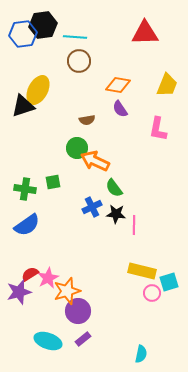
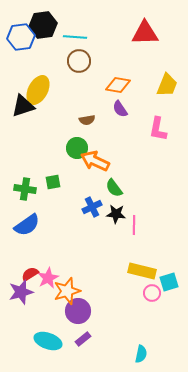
blue hexagon: moved 2 px left, 3 px down
purple star: moved 2 px right
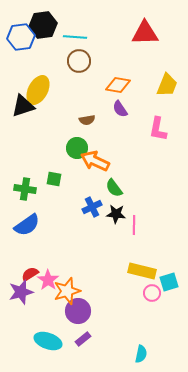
green square: moved 1 px right, 3 px up; rotated 21 degrees clockwise
pink star: moved 2 px down; rotated 10 degrees counterclockwise
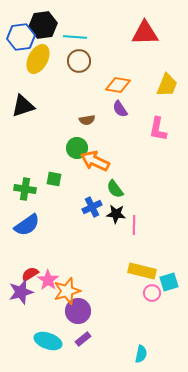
yellow ellipse: moved 31 px up
green semicircle: moved 1 px right, 1 px down
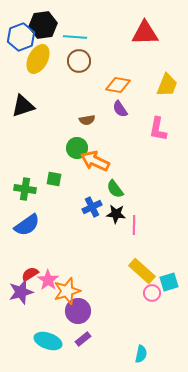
blue hexagon: rotated 12 degrees counterclockwise
yellow rectangle: rotated 28 degrees clockwise
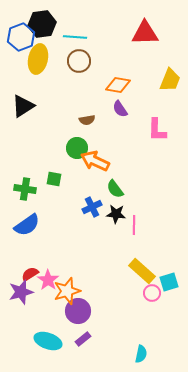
black hexagon: moved 1 px left, 1 px up
yellow ellipse: rotated 16 degrees counterclockwise
yellow trapezoid: moved 3 px right, 5 px up
black triangle: rotated 15 degrees counterclockwise
pink L-shape: moved 1 px left, 1 px down; rotated 10 degrees counterclockwise
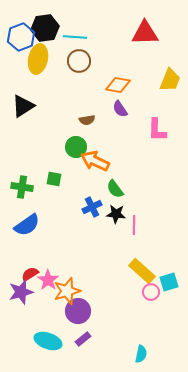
black hexagon: moved 3 px right, 4 px down
green circle: moved 1 px left, 1 px up
green cross: moved 3 px left, 2 px up
pink circle: moved 1 px left, 1 px up
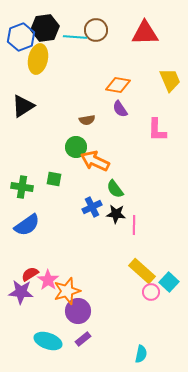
brown circle: moved 17 px right, 31 px up
yellow trapezoid: rotated 45 degrees counterclockwise
cyan square: rotated 30 degrees counterclockwise
purple star: rotated 20 degrees clockwise
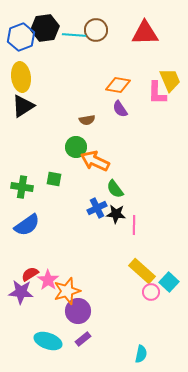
cyan line: moved 1 px left, 2 px up
yellow ellipse: moved 17 px left, 18 px down; rotated 20 degrees counterclockwise
pink L-shape: moved 37 px up
blue cross: moved 5 px right, 1 px down
